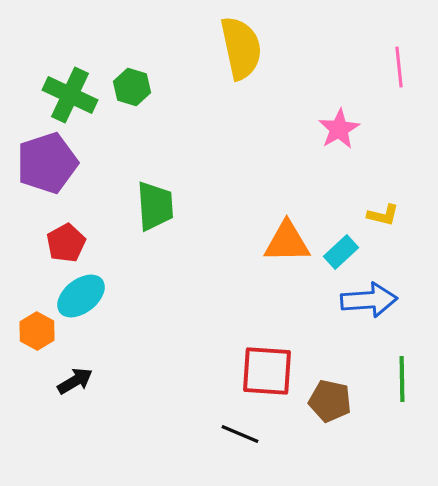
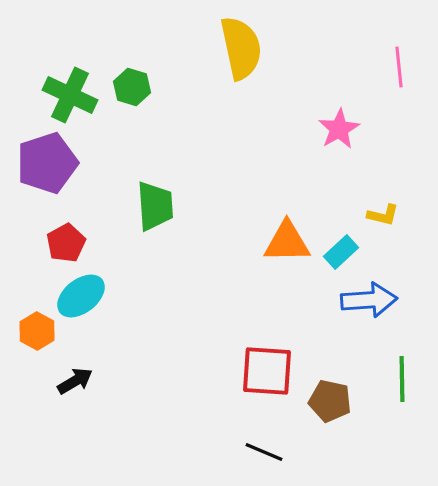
black line: moved 24 px right, 18 px down
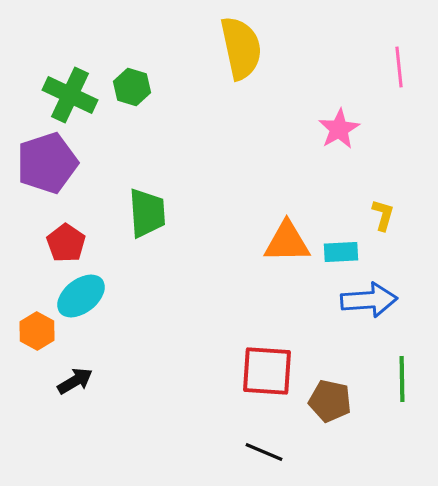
green trapezoid: moved 8 px left, 7 px down
yellow L-shape: rotated 88 degrees counterclockwise
red pentagon: rotated 9 degrees counterclockwise
cyan rectangle: rotated 40 degrees clockwise
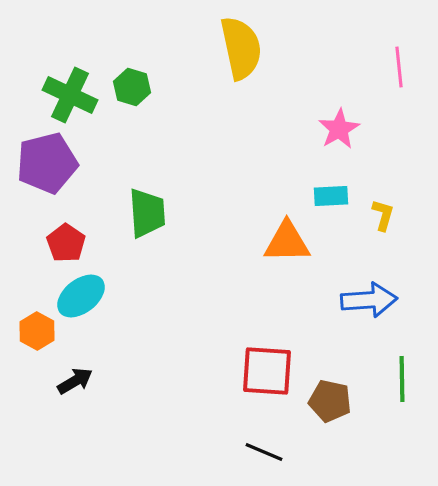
purple pentagon: rotated 4 degrees clockwise
cyan rectangle: moved 10 px left, 56 px up
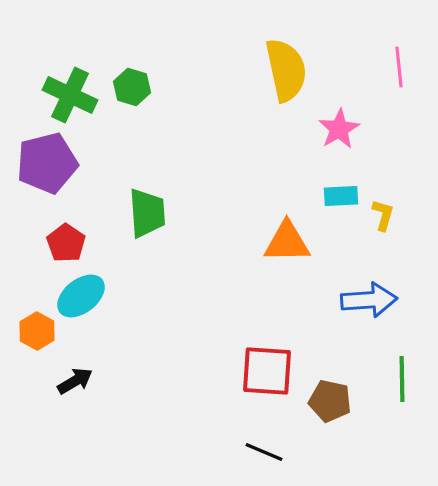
yellow semicircle: moved 45 px right, 22 px down
cyan rectangle: moved 10 px right
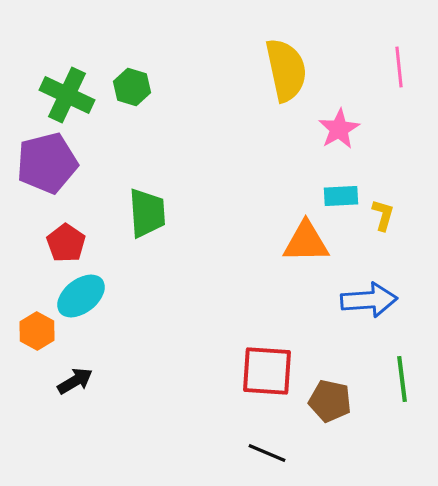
green cross: moved 3 px left
orange triangle: moved 19 px right
green line: rotated 6 degrees counterclockwise
black line: moved 3 px right, 1 px down
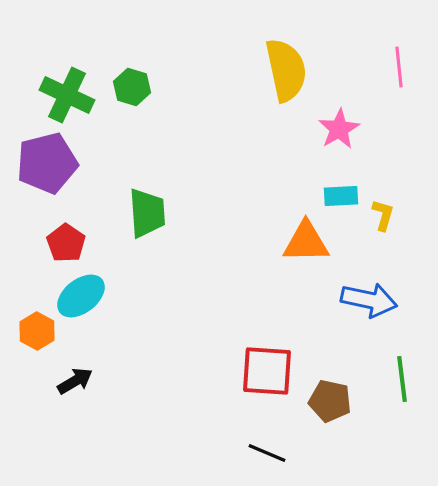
blue arrow: rotated 16 degrees clockwise
